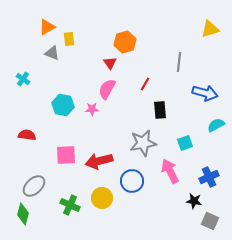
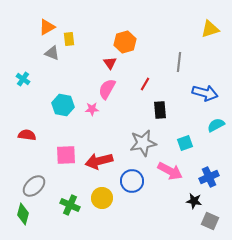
pink arrow: rotated 145 degrees clockwise
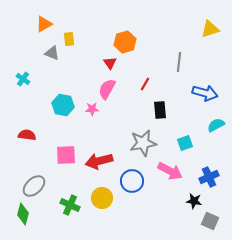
orange triangle: moved 3 px left, 3 px up
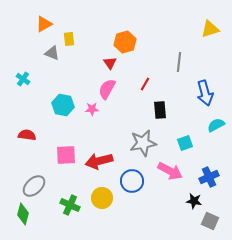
blue arrow: rotated 60 degrees clockwise
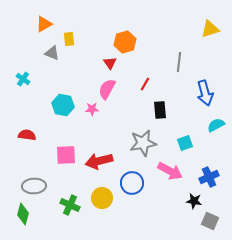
blue circle: moved 2 px down
gray ellipse: rotated 40 degrees clockwise
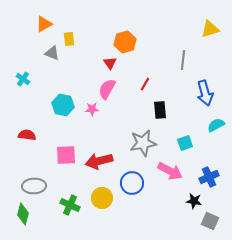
gray line: moved 4 px right, 2 px up
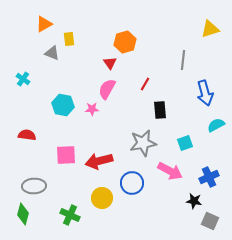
green cross: moved 10 px down
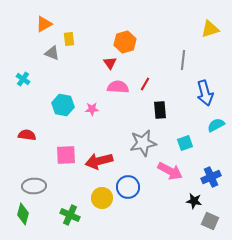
pink semicircle: moved 11 px right, 2 px up; rotated 65 degrees clockwise
blue cross: moved 2 px right
blue circle: moved 4 px left, 4 px down
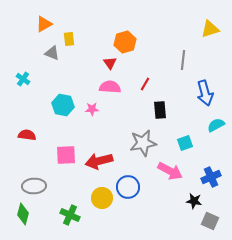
pink semicircle: moved 8 px left
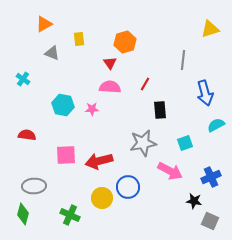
yellow rectangle: moved 10 px right
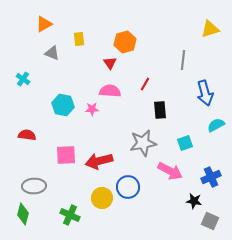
pink semicircle: moved 4 px down
